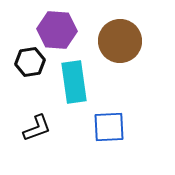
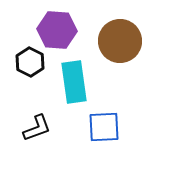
black hexagon: rotated 24 degrees counterclockwise
blue square: moved 5 px left
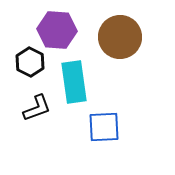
brown circle: moved 4 px up
black L-shape: moved 20 px up
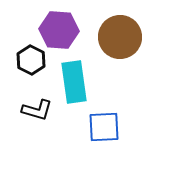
purple hexagon: moved 2 px right
black hexagon: moved 1 px right, 2 px up
black L-shape: moved 2 px down; rotated 36 degrees clockwise
